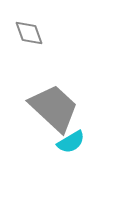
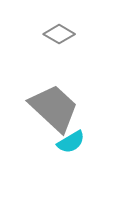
gray diamond: moved 30 px right, 1 px down; rotated 40 degrees counterclockwise
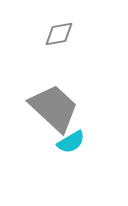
gray diamond: rotated 40 degrees counterclockwise
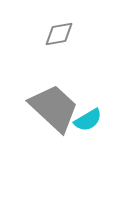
cyan semicircle: moved 17 px right, 22 px up
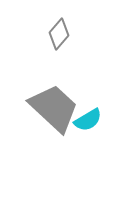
gray diamond: rotated 40 degrees counterclockwise
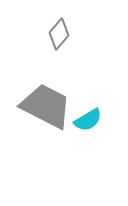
gray trapezoid: moved 8 px left, 2 px up; rotated 16 degrees counterclockwise
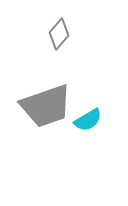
gray trapezoid: rotated 134 degrees clockwise
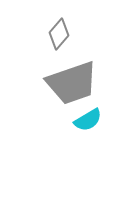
gray trapezoid: moved 26 px right, 23 px up
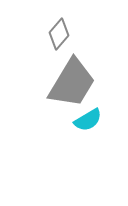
gray trapezoid: rotated 40 degrees counterclockwise
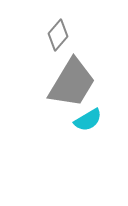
gray diamond: moved 1 px left, 1 px down
